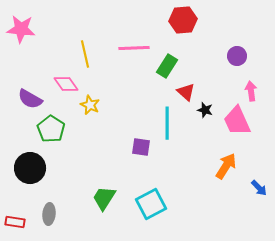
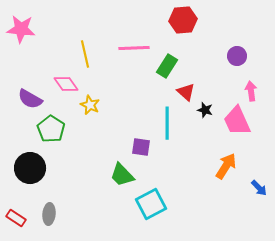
green trapezoid: moved 18 px right, 23 px up; rotated 76 degrees counterclockwise
red rectangle: moved 1 px right, 4 px up; rotated 24 degrees clockwise
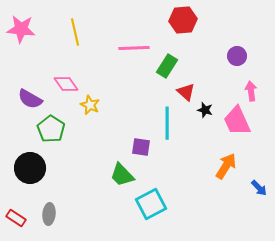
yellow line: moved 10 px left, 22 px up
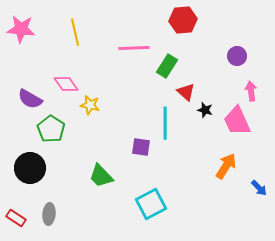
yellow star: rotated 12 degrees counterclockwise
cyan line: moved 2 px left
green trapezoid: moved 21 px left, 1 px down
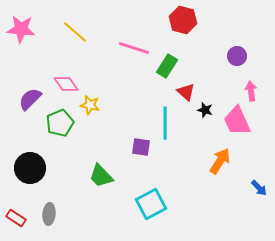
red hexagon: rotated 20 degrees clockwise
yellow line: rotated 36 degrees counterclockwise
pink line: rotated 20 degrees clockwise
purple semicircle: rotated 105 degrees clockwise
green pentagon: moved 9 px right, 6 px up; rotated 16 degrees clockwise
orange arrow: moved 6 px left, 5 px up
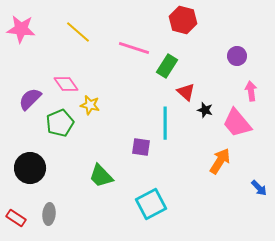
yellow line: moved 3 px right
pink trapezoid: moved 2 px down; rotated 16 degrees counterclockwise
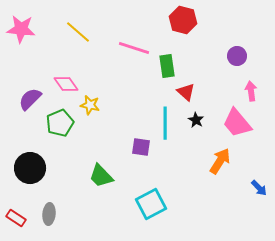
green rectangle: rotated 40 degrees counterclockwise
black star: moved 9 px left, 10 px down; rotated 14 degrees clockwise
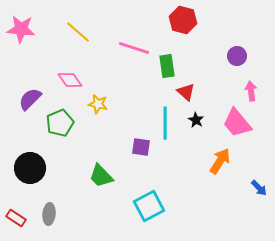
pink diamond: moved 4 px right, 4 px up
yellow star: moved 8 px right, 1 px up
cyan square: moved 2 px left, 2 px down
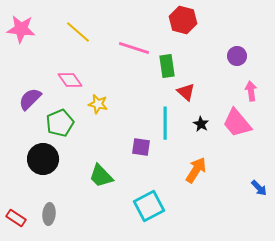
black star: moved 5 px right, 4 px down
orange arrow: moved 24 px left, 9 px down
black circle: moved 13 px right, 9 px up
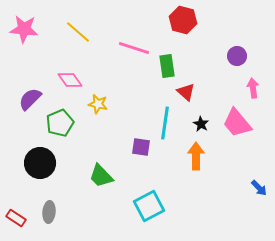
pink star: moved 3 px right
pink arrow: moved 2 px right, 3 px up
cyan line: rotated 8 degrees clockwise
black circle: moved 3 px left, 4 px down
orange arrow: moved 14 px up; rotated 32 degrees counterclockwise
gray ellipse: moved 2 px up
